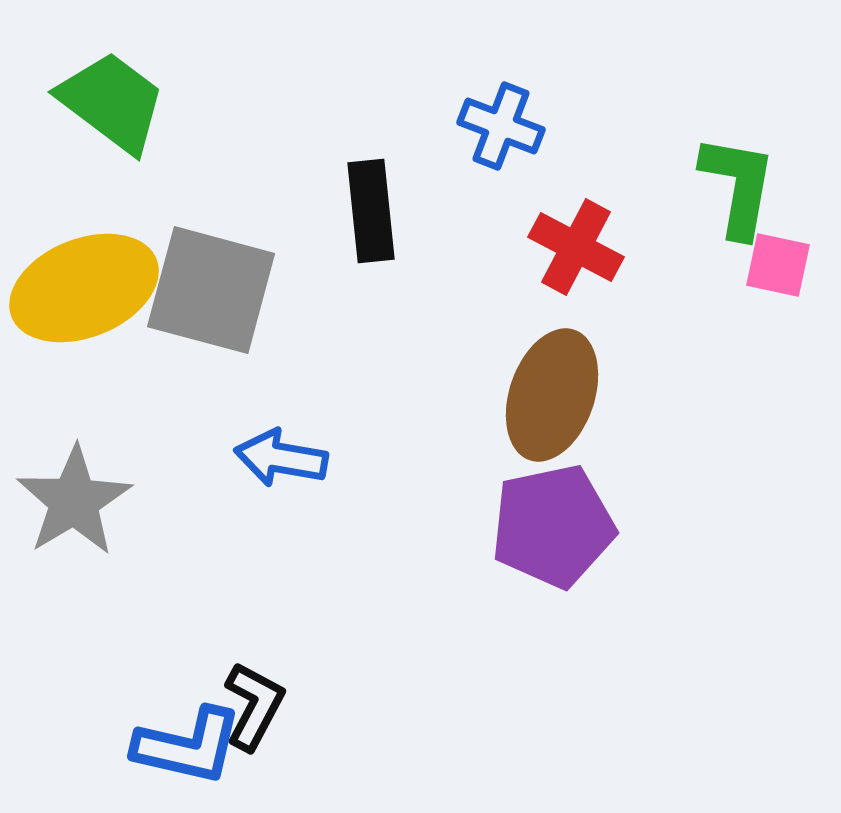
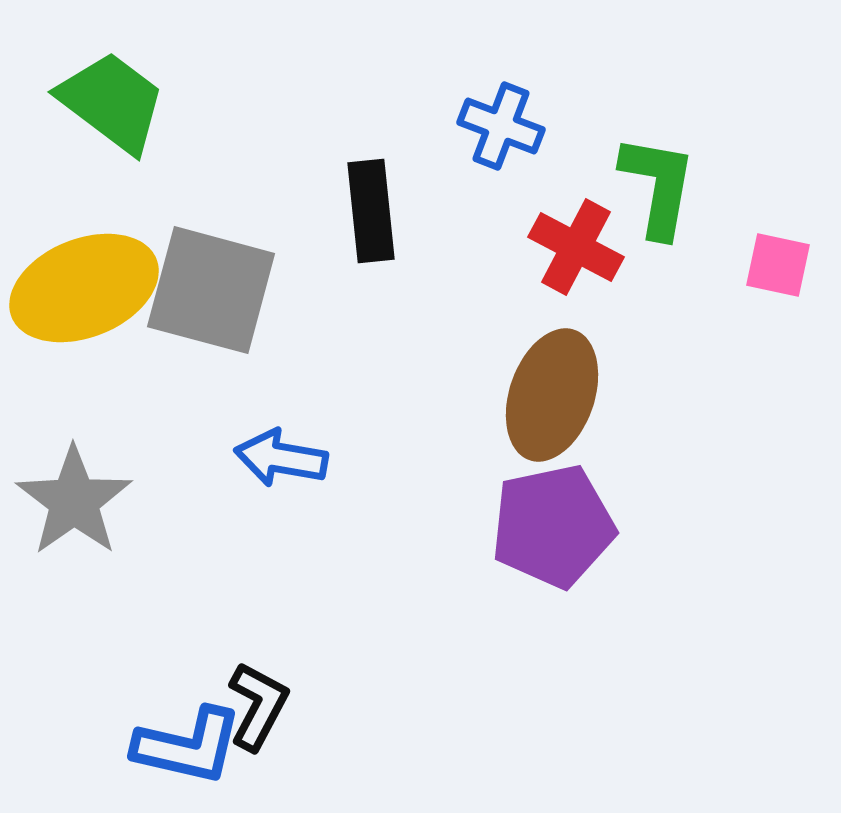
green L-shape: moved 80 px left
gray star: rotated 4 degrees counterclockwise
black L-shape: moved 4 px right
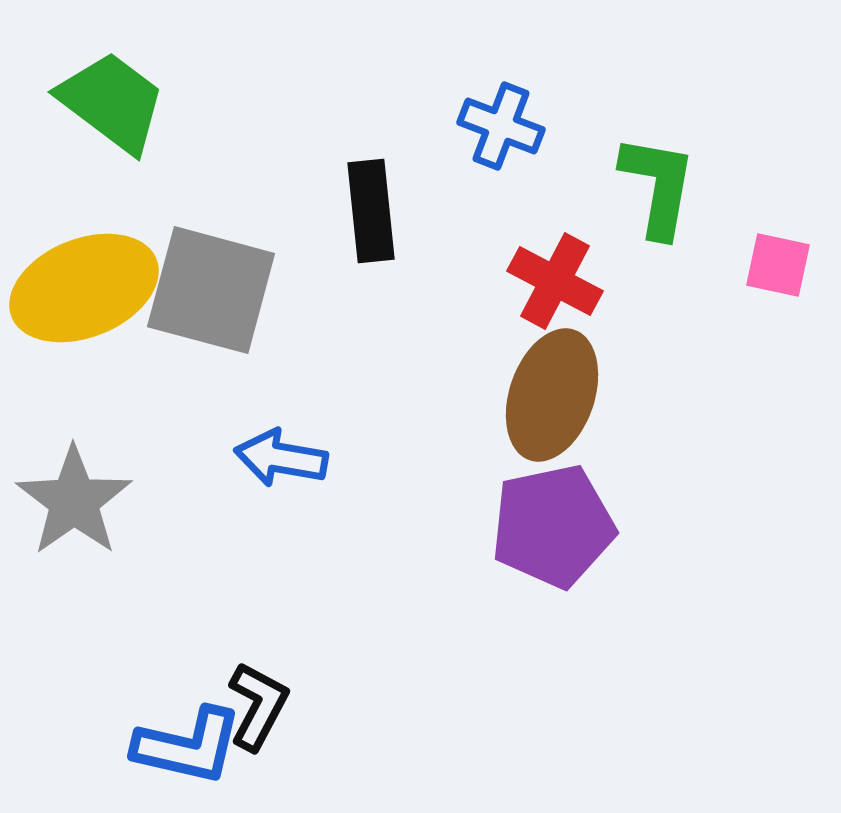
red cross: moved 21 px left, 34 px down
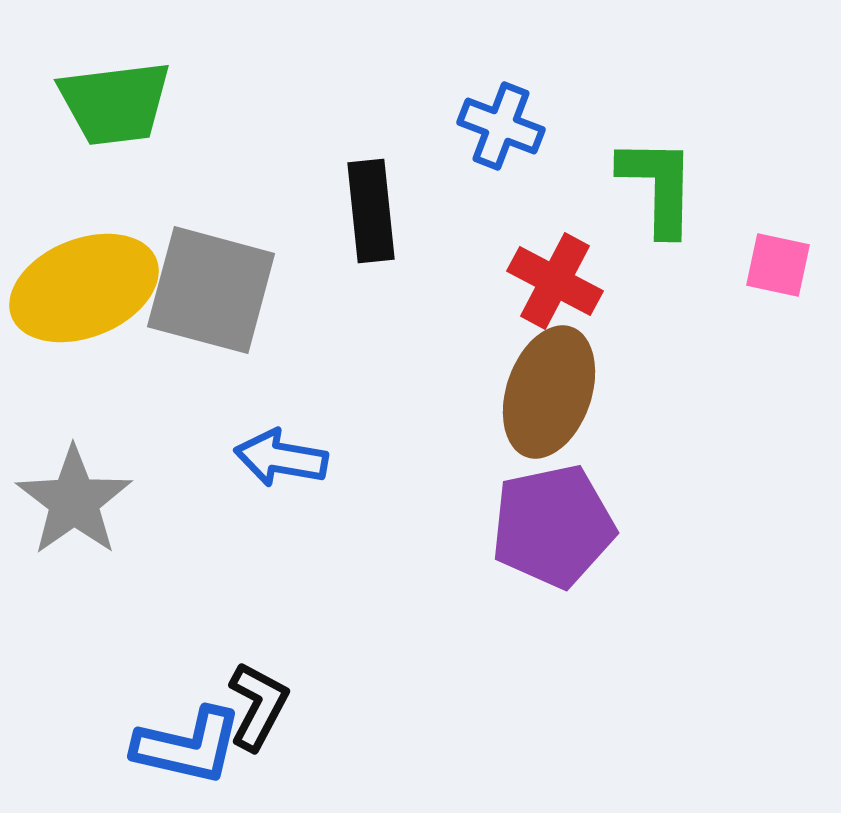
green trapezoid: moved 3 px right, 1 px down; rotated 136 degrees clockwise
green L-shape: rotated 9 degrees counterclockwise
brown ellipse: moved 3 px left, 3 px up
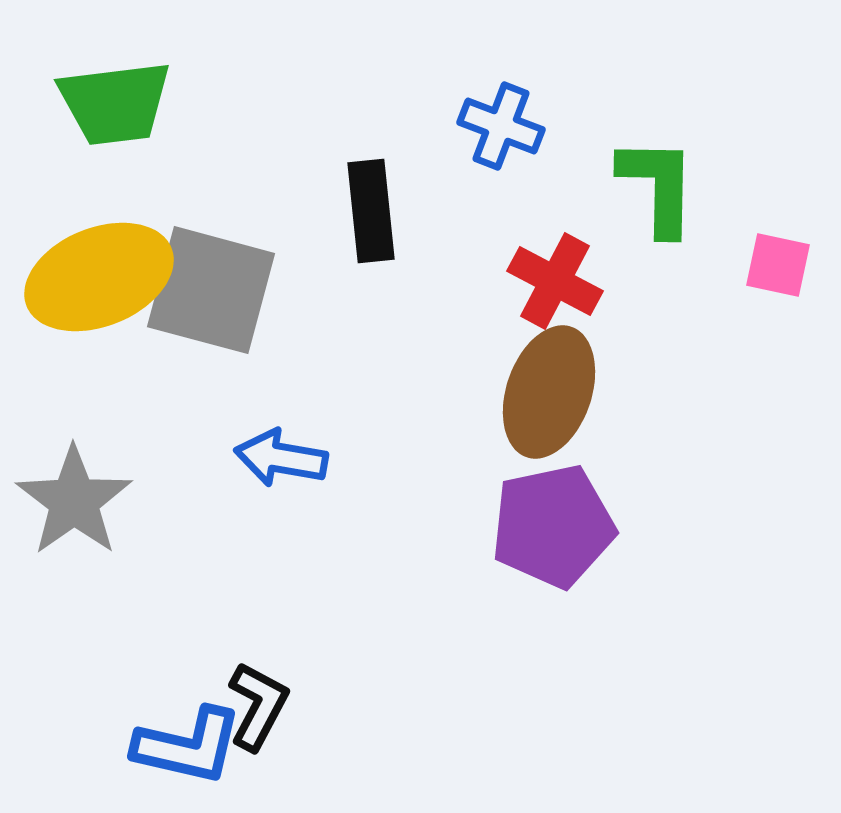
yellow ellipse: moved 15 px right, 11 px up
